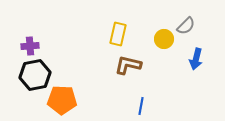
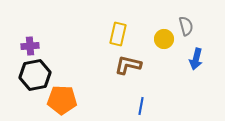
gray semicircle: rotated 60 degrees counterclockwise
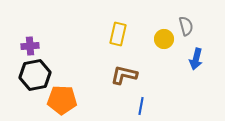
brown L-shape: moved 4 px left, 10 px down
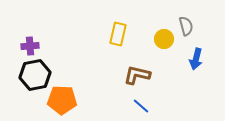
brown L-shape: moved 13 px right
blue line: rotated 60 degrees counterclockwise
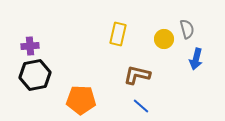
gray semicircle: moved 1 px right, 3 px down
orange pentagon: moved 19 px right
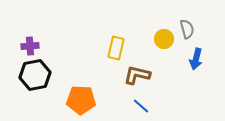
yellow rectangle: moved 2 px left, 14 px down
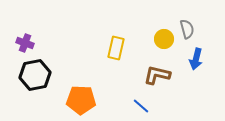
purple cross: moved 5 px left, 3 px up; rotated 24 degrees clockwise
brown L-shape: moved 20 px right
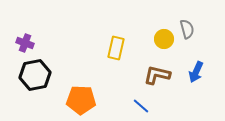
blue arrow: moved 13 px down; rotated 10 degrees clockwise
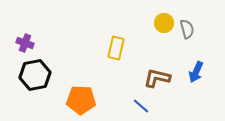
yellow circle: moved 16 px up
brown L-shape: moved 3 px down
